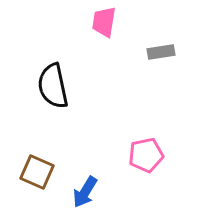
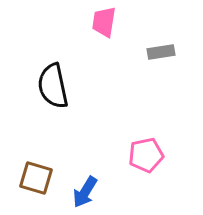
brown square: moved 1 px left, 6 px down; rotated 8 degrees counterclockwise
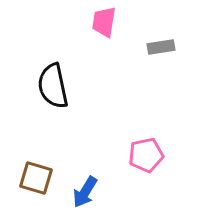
gray rectangle: moved 5 px up
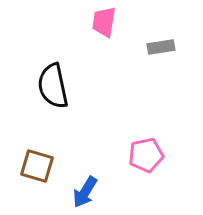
brown square: moved 1 px right, 12 px up
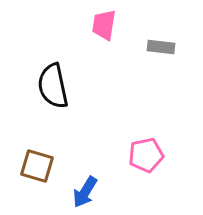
pink trapezoid: moved 3 px down
gray rectangle: rotated 16 degrees clockwise
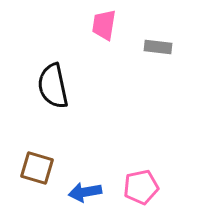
gray rectangle: moved 3 px left
pink pentagon: moved 5 px left, 32 px down
brown square: moved 2 px down
blue arrow: rotated 48 degrees clockwise
